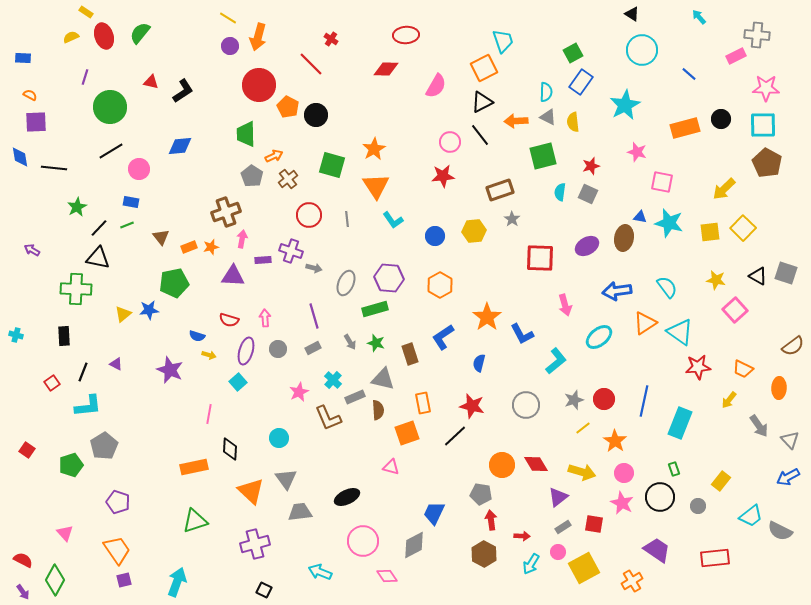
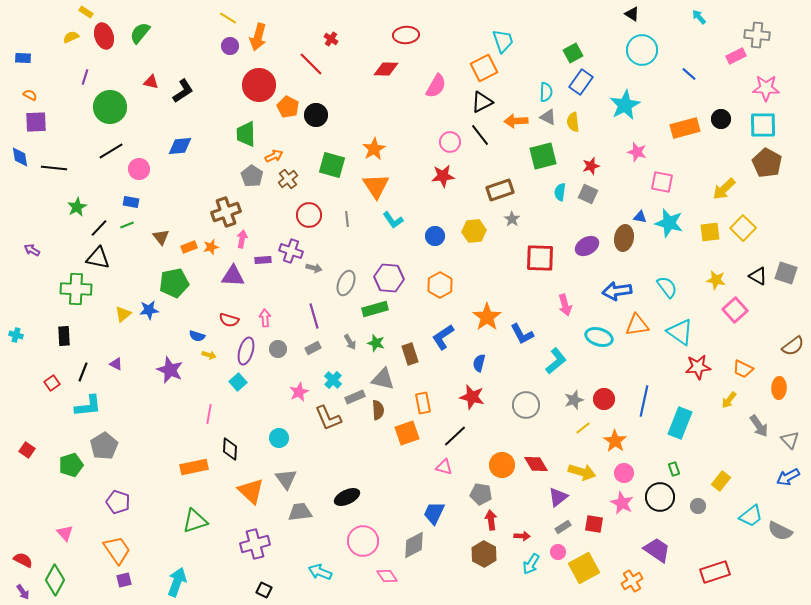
orange triangle at (645, 323): moved 8 px left, 2 px down; rotated 25 degrees clockwise
cyan ellipse at (599, 337): rotated 56 degrees clockwise
red star at (472, 406): moved 9 px up
pink triangle at (391, 467): moved 53 px right
red rectangle at (715, 558): moved 14 px down; rotated 12 degrees counterclockwise
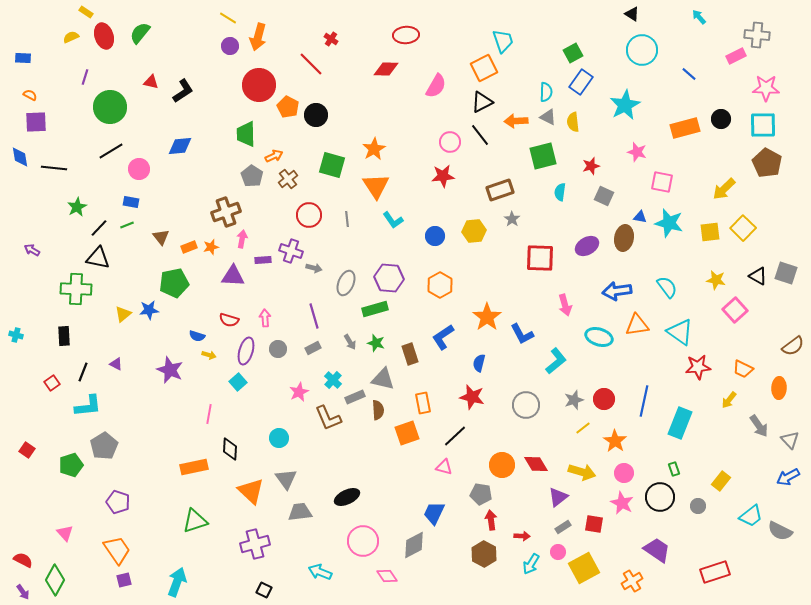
gray square at (588, 194): moved 16 px right, 2 px down
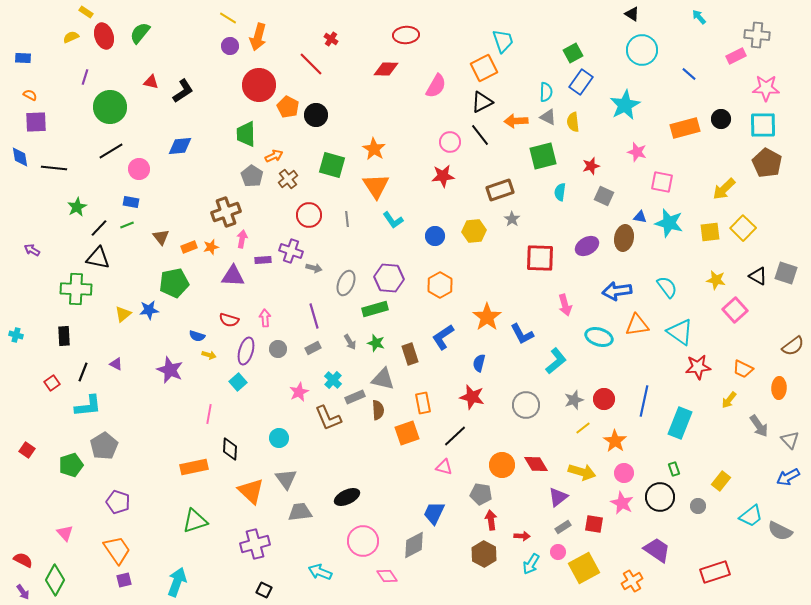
orange star at (374, 149): rotated 10 degrees counterclockwise
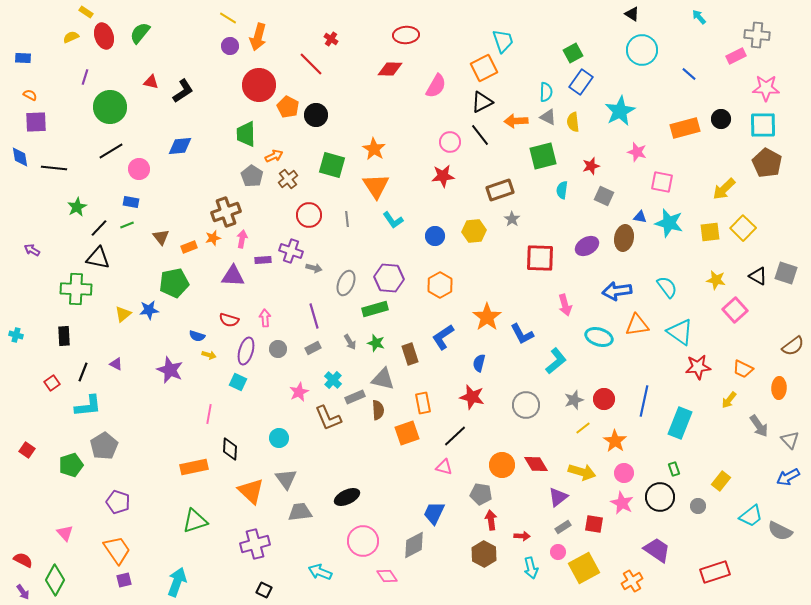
red diamond at (386, 69): moved 4 px right
cyan star at (625, 105): moved 5 px left, 6 px down
cyan semicircle at (560, 192): moved 2 px right, 2 px up
orange star at (211, 247): moved 2 px right, 9 px up
cyan square at (238, 382): rotated 24 degrees counterclockwise
cyan arrow at (531, 564): moved 4 px down; rotated 45 degrees counterclockwise
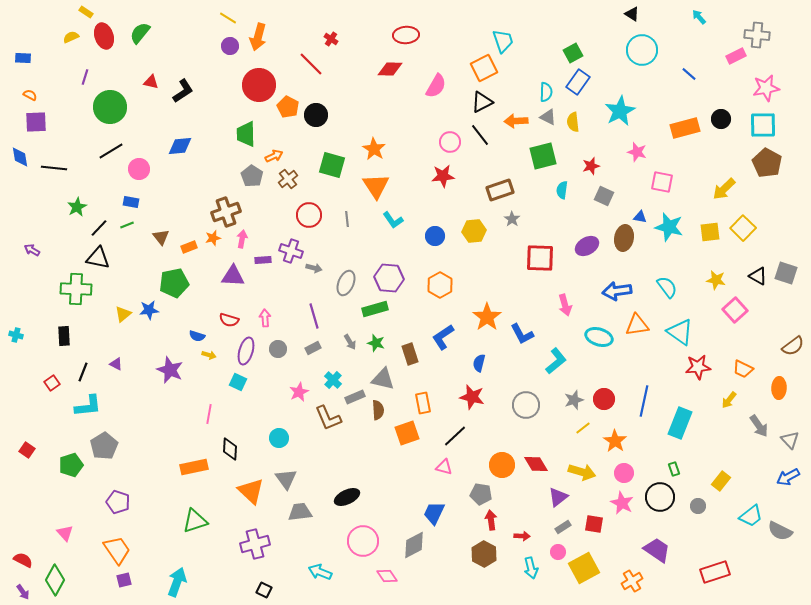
blue rectangle at (581, 82): moved 3 px left
pink star at (766, 88): rotated 12 degrees counterclockwise
cyan star at (669, 223): moved 4 px down
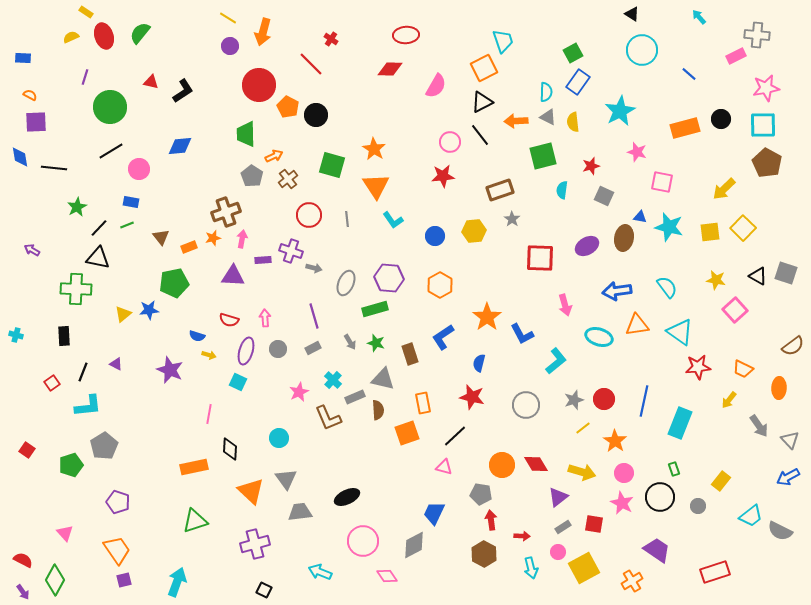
orange arrow at (258, 37): moved 5 px right, 5 px up
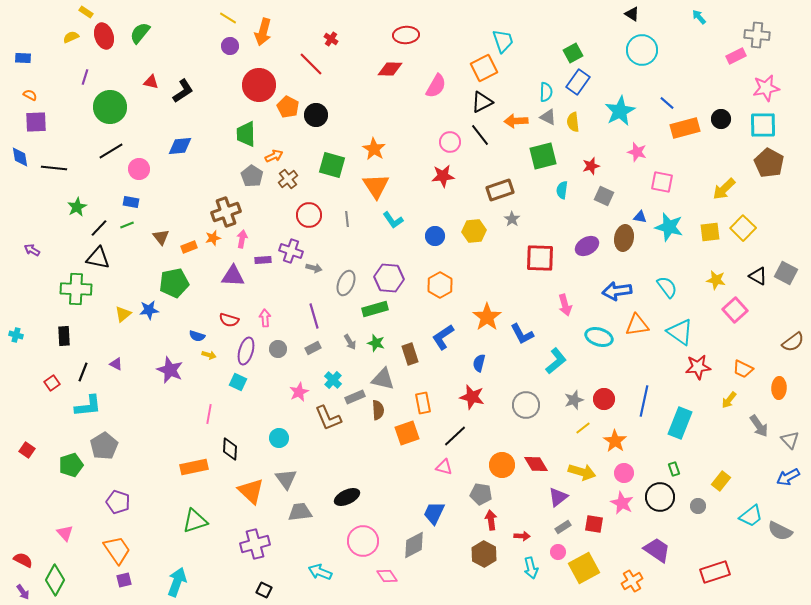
blue line at (689, 74): moved 22 px left, 29 px down
brown pentagon at (767, 163): moved 2 px right
gray square at (786, 273): rotated 10 degrees clockwise
brown semicircle at (793, 346): moved 4 px up
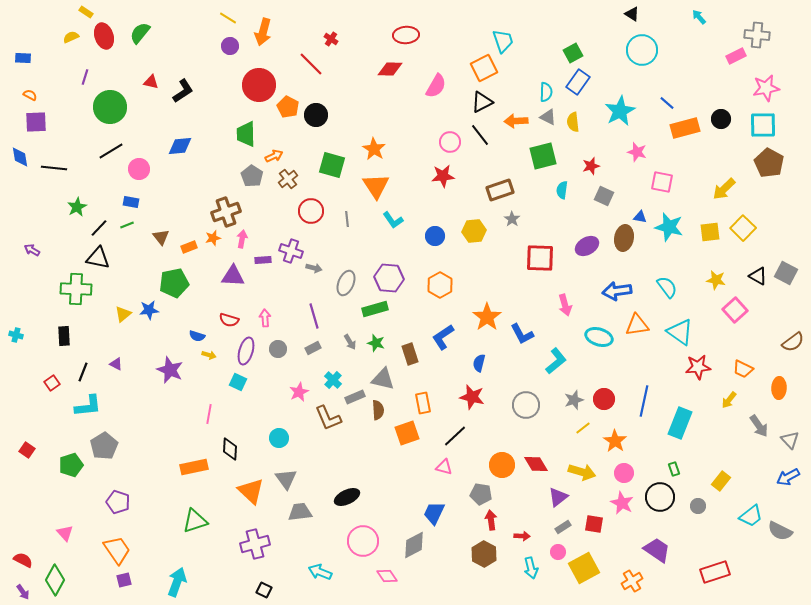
red circle at (309, 215): moved 2 px right, 4 px up
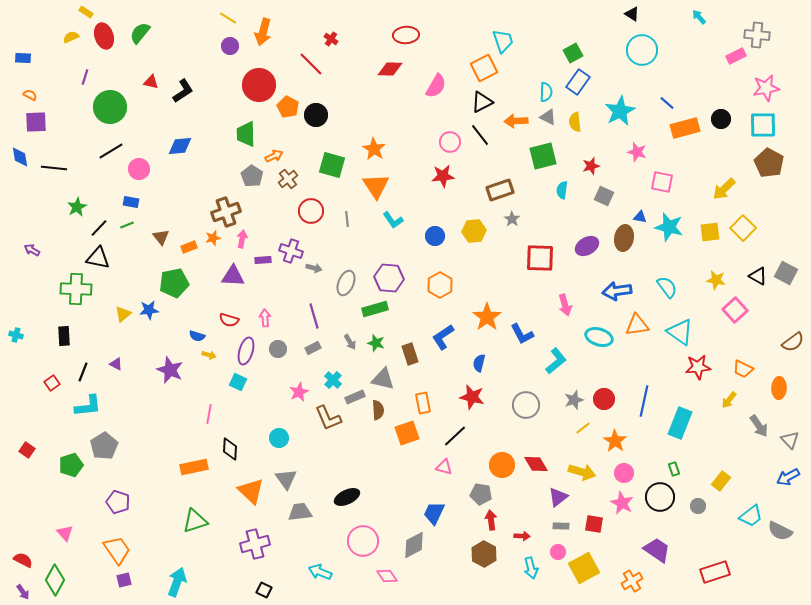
yellow semicircle at (573, 122): moved 2 px right
gray rectangle at (563, 527): moved 2 px left, 1 px up; rotated 35 degrees clockwise
